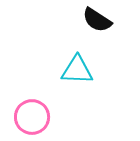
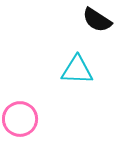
pink circle: moved 12 px left, 2 px down
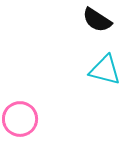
cyan triangle: moved 28 px right; rotated 12 degrees clockwise
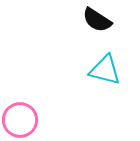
pink circle: moved 1 px down
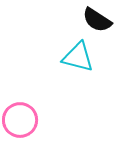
cyan triangle: moved 27 px left, 13 px up
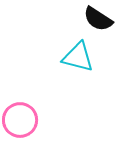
black semicircle: moved 1 px right, 1 px up
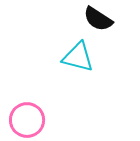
pink circle: moved 7 px right
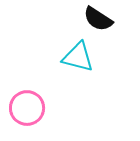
pink circle: moved 12 px up
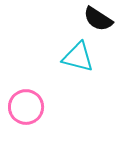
pink circle: moved 1 px left, 1 px up
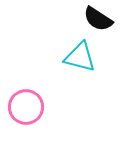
cyan triangle: moved 2 px right
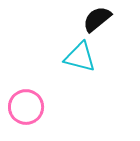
black semicircle: moved 1 px left; rotated 108 degrees clockwise
